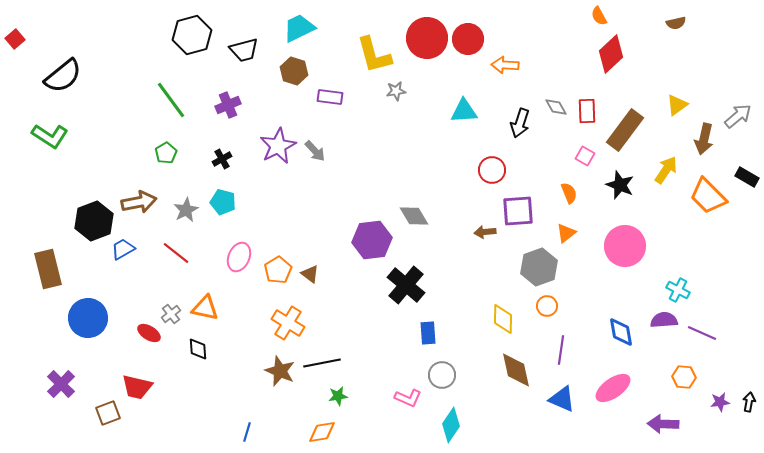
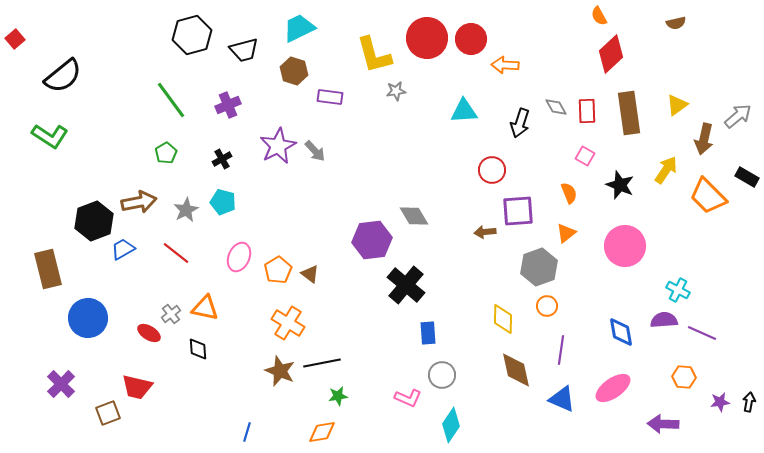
red circle at (468, 39): moved 3 px right
brown rectangle at (625, 130): moved 4 px right, 17 px up; rotated 45 degrees counterclockwise
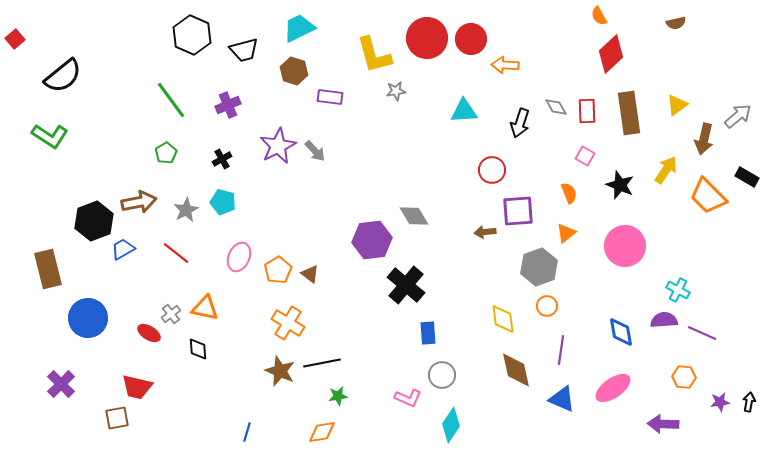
black hexagon at (192, 35): rotated 21 degrees counterclockwise
yellow diamond at (503, 319): rotated 8 degrees counterclockwise
brown square at (108, 413): moved 9 px right, 5 px down; rotated 10 degrees clockwise
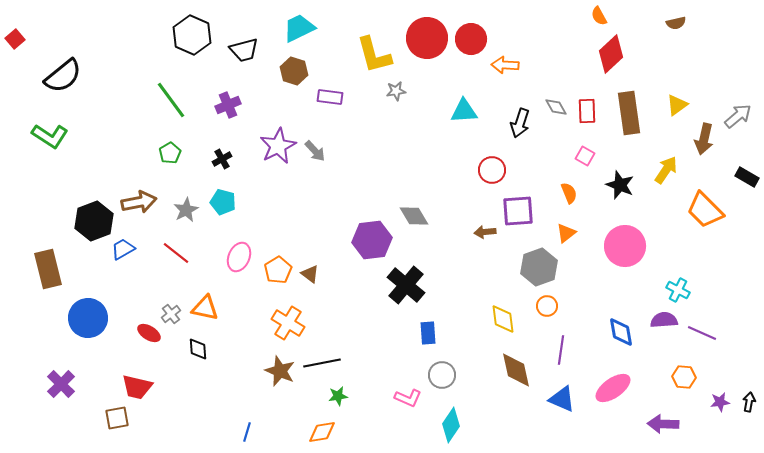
green pentagon at (166, 153): moved 4 px right
orange trapezoid at (708, 196): moved 3 px left, 14 px down
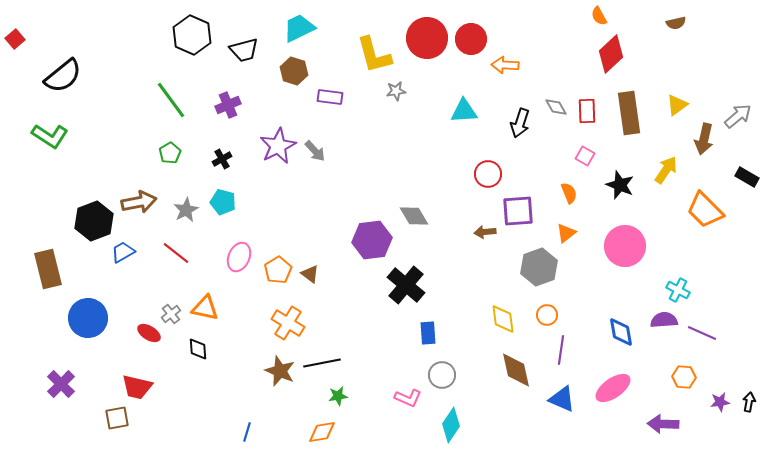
red circle at (492, 170): moved 4 px left, 4 px down
blue trapezoid at (123, 249): moved 3 px down
orange circle at (547, 306): moved 9 px down
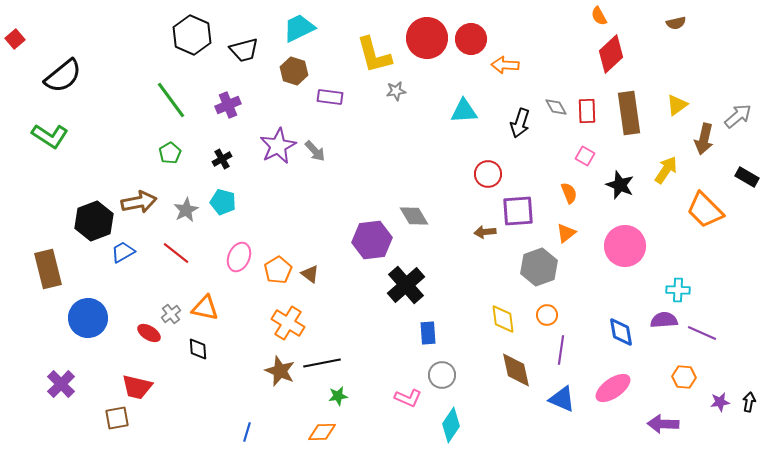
black cross at (406, 285): rotated 9 degrees clockwise
cyan cross at (678, 290): rotated 25 degrees counterclockwise
orange diamond at (322, 432): rotated 8 degrees clockwise
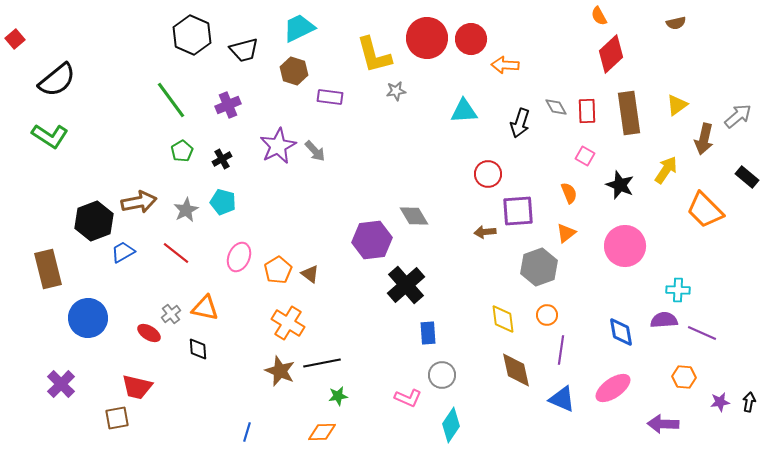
black semicircle at (63, 76): moved 6 px left, 4 px down
green pentagon at (170, 153): moved 12 px right, 2 px up
black rectangle at (747, 177): rotated 10 degrees clockwise
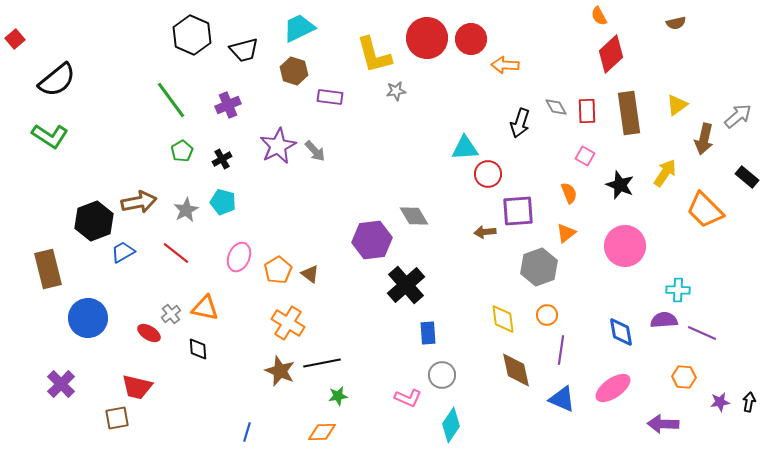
cyan triangle at (464, 111): moved 1 px right, 37 px down
yellow arrow at (666, 170): moved 1 px left, 3 px down
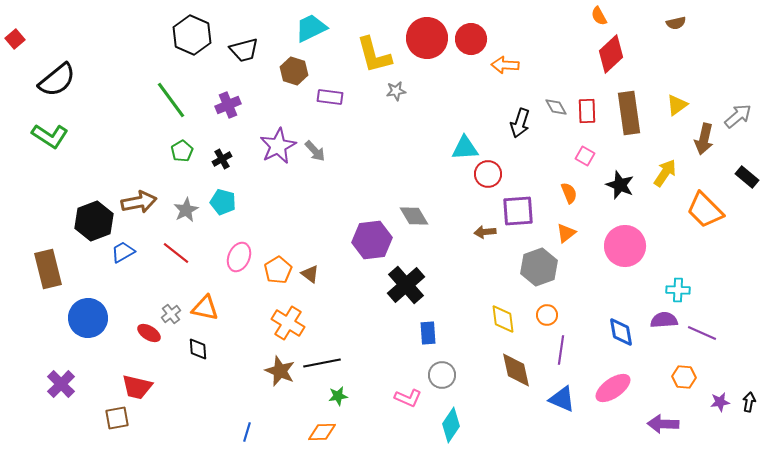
cyan trapezoid at (299, 28): moved 12 px right
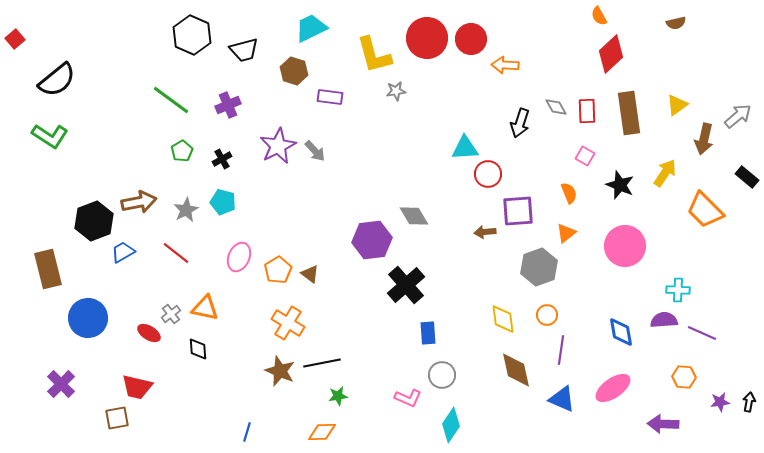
green line at (171, 100): rotated 18 degrees counterclockwise
